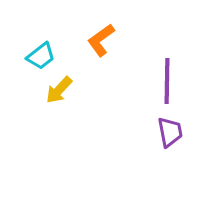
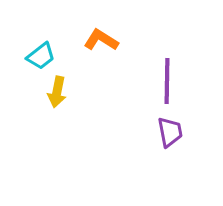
orange L-shape: rotated 68 degrees clockwise
yellow arrow: moved 2 px left, 2 px down; rotated 32 degrees counterclockwise
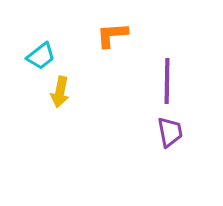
orange L-shape: moved 11 px right, 5 px up; rotated 36 degrees counterclockwise
yellow arrow: moved 3 px right
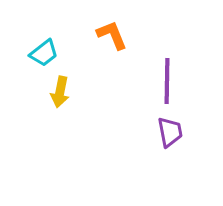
orange L-shape: rotated 72 degrees clockwise
cyan trapezoid: moved 3 px right, 3 px up
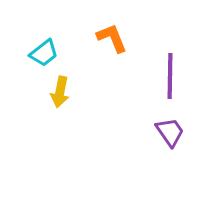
orange L-shape: moved 3 px down
purple line: moved 3 px right, 5 px up
purple trapezoid: rotated 24 degrees counterclockwise
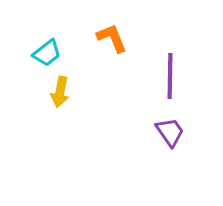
cyan trapezoid: moved 3 px right
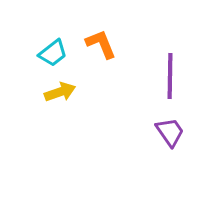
orange L-shape: moved 11 px left, 6 px down
cyan trapezoid: moved 6 px right
yellow arrow: rotated 120 degrees counterclockwise
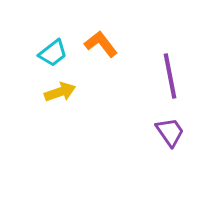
orange L-shape: rotated 16 degrees counterclockwise
purple line: rotated 12 degrees counterclockwise
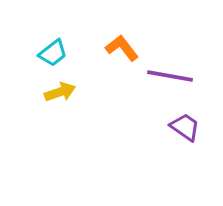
orange L-shape: moved 21 px right, 4 px down
purple line: rotated 69 degrees counterclockwise
purple trapezoid: moved 15 px right, 5 px up; rotated 20 degrees counterclockwise
